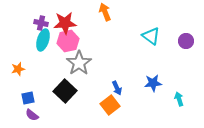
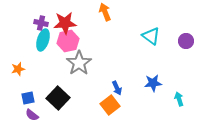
black square: moved 7 px left, 7 px down
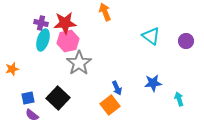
orange star: moved 6 px left
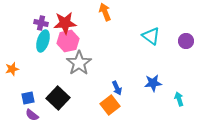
cyan ellipse: moved 1 px down
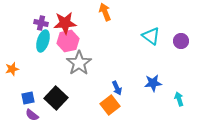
purple circle: moved 5 px left
black square: moved 2 px left
